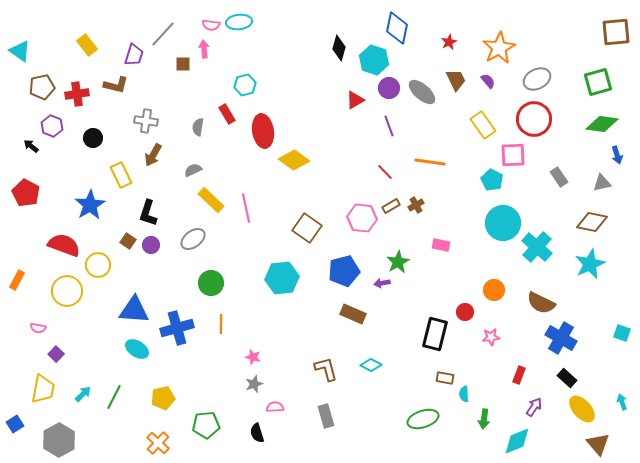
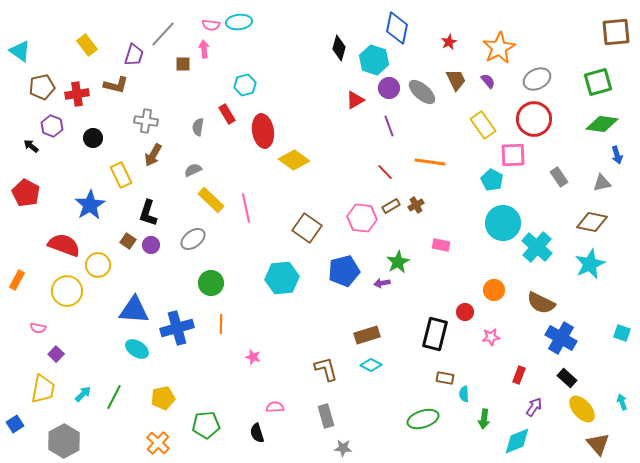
brown rectangle at (353, 314): moved 14 px right, 21 px down; rotated 40 degrees counterclockwise
gray star at (254, 384): moved 89 px right, 64 px down; rotated 24 degrees clockwise
gray hexagon at (59, 440): moved 5 px right, 1 px down
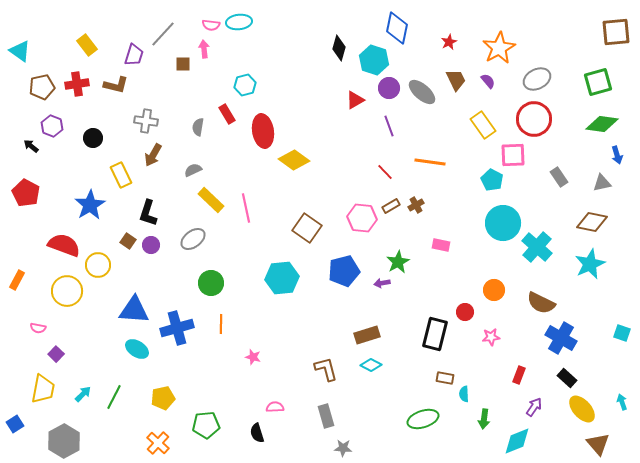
red cross at (77, 94): moved 10 px up
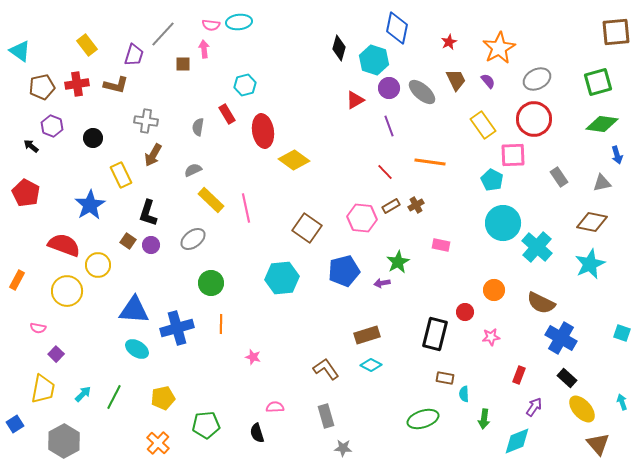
brown L-shape at (326, 369): rotated 20 degrees counterclockwise
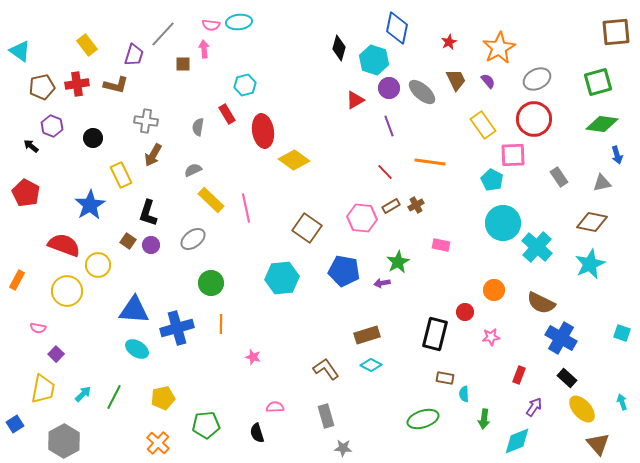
blue pentagon at (344, 271): rotated 24 degrees clockwise
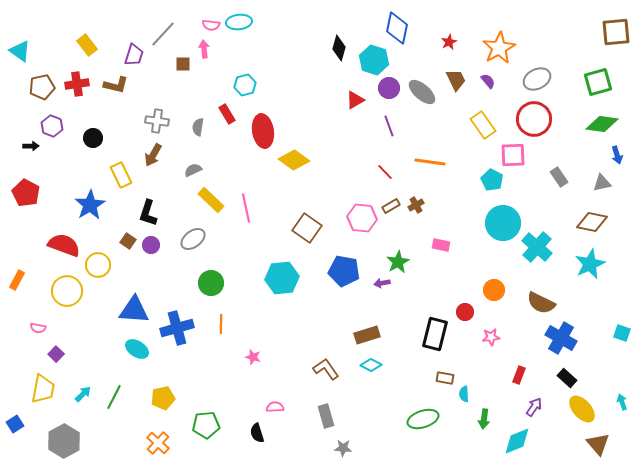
gray cross at (146, 121): moved 11 px right
black arrow at (31, 146): rotated 140 degrees clockwise
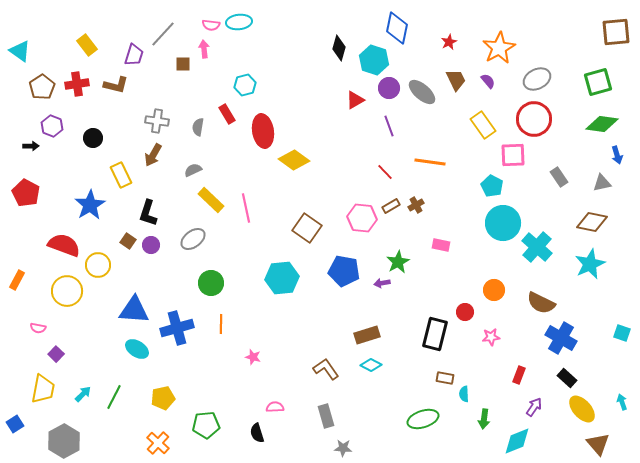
brown pentagon at (42, 87): rotated 20 degrees counterclockwise
cyan pentagon at (492, 180): moved 6 px down
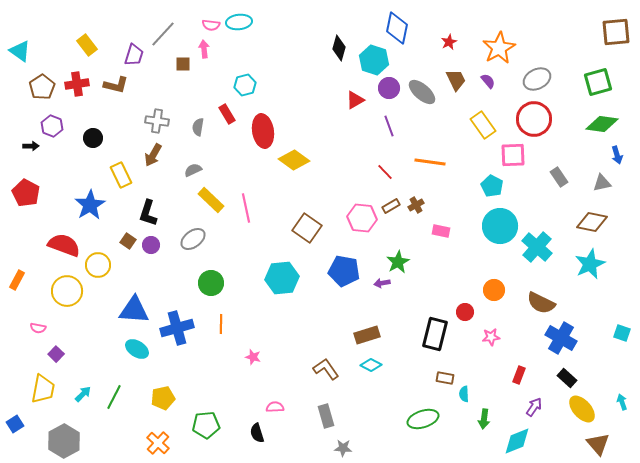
cyan circle at (503, 223): moved 3 px left, 3 px down
pink rectangle at (441, 245): moved 14 px up
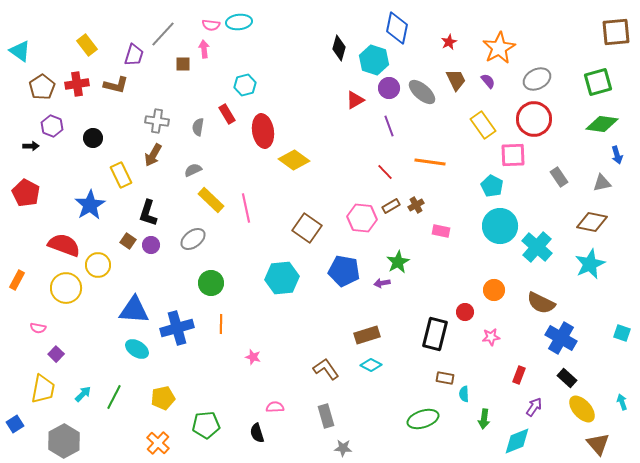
yellow circle at (67, 291): moved 1 px left, 3 px up
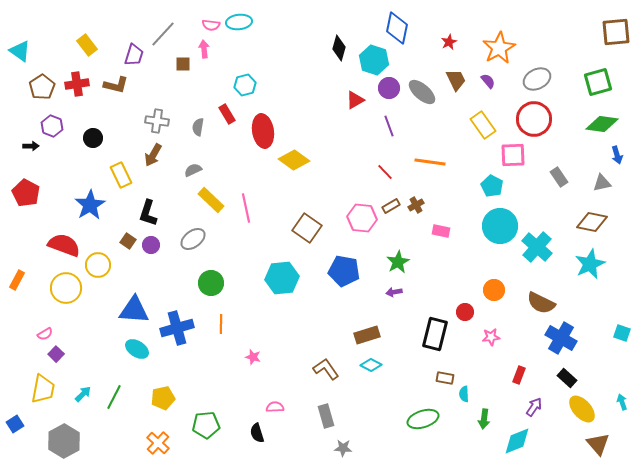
purple arrow at (382, 283): moved 12 px right, 9 px down
pink semicircle at (38, 328): moved 7 px right, 6 px down; rotated 42 degrees counterclockwise
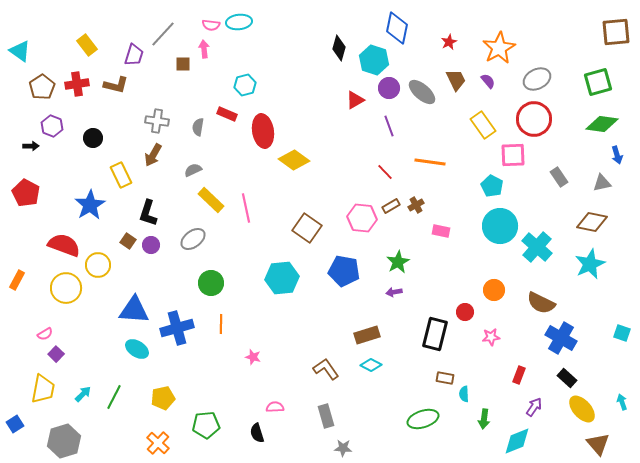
red rectangle at (227, 114): rotated 36 degrees counterclockwise
gray hexagon at (64, 441): rotated 12 degrees clockwise
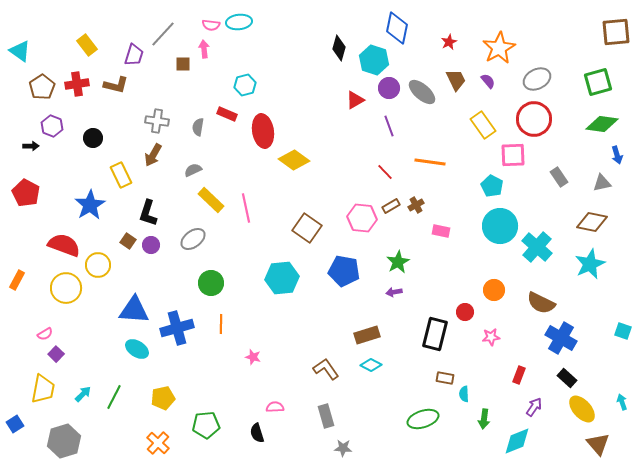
cyan square at (622, 333): moved 1 px right, 2 px up
